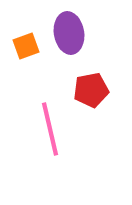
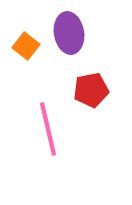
orange square: rotated 32 degrees counterclockwise
pink line: moved 2 px left
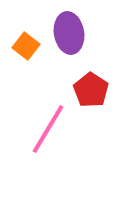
red pentagon: rotated 28 degrees counterclockwise
pink line: rotated 44 degrees clockwise
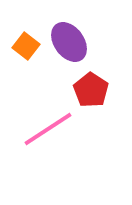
purple ellipse: moved 9 px down; rotated 27 degrees counterclockwise
pink line: rotated 26 degrees clockwise
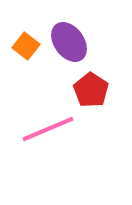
pink line: rotated 10 degrees clockwise
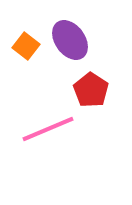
purple ellipse: moved 1 px right, 2 px up
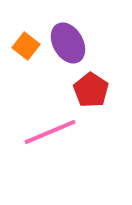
purple ellipse: moved 2 px left, 3 px down; rotated 6 degrees clockwise
pink line: moved 2 px right, 3 px down
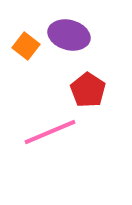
purple ellipse: moved 1 px right, 8 px up; rotated 45 degrees counterclockwise
red pentagon: moved 3 px left
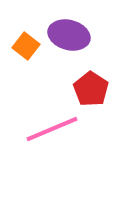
red pentagon: moved 3 px right, 1 px up
pink line: moved 2 px right, 3 px up
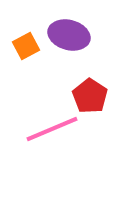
orange square: rotated 24 degrees clockwise
red pentagon: moved 1 px left, 7 px down
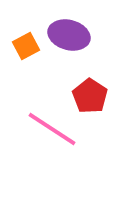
pink line: rotated 56 degrees clockwise
